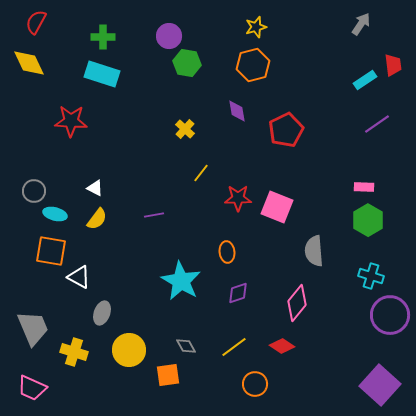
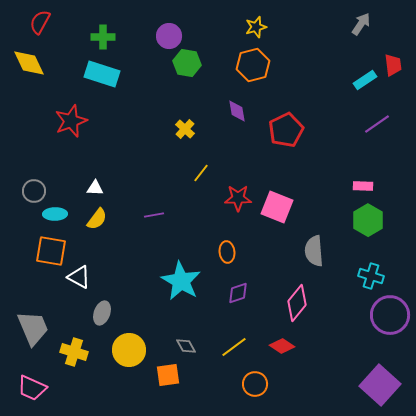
red semicircle at (36, 22): moved 4 px right
red star at (71, 121): rotated 24 degrees counterclockwise
pink rectangle at (364, 187): moved 1 px left, 1 px up
white triangle at (95, 188): rotated 24 degrees counterclockwise
cyan ellipse at (55, 214): rotated 15 degrees counterclockwise
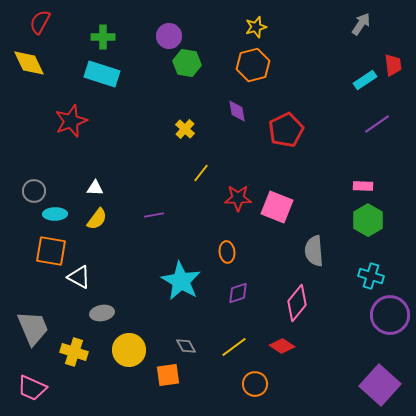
gray ellipse at (102, 313): rotated 60 degrees clockwise
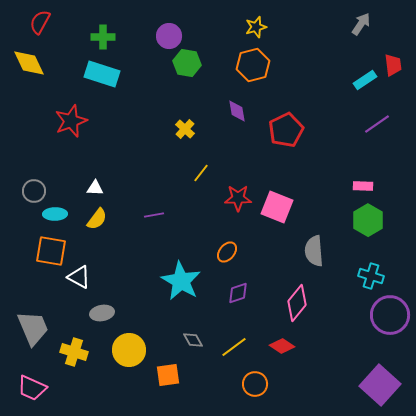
orange ellipse at (227, 252): rotated 45 degrees clockwise
gray diamond at (186, 346): moved 7 px right, 6 px up
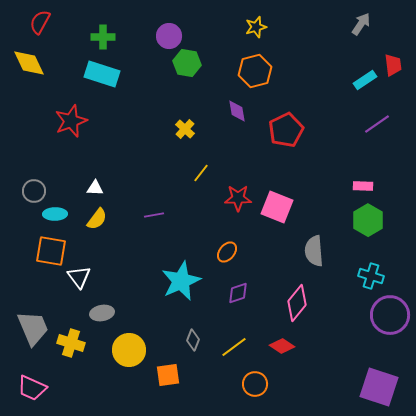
orange hexagon at (253, 65): moved 2 px right, 6 px down
white triangle at (79, 277): rotated 25 degrees clockwise
cyan star at (181, 281): rotated 18 degrees clockwise
gray diamond at (193, 340): rotated 50 degrees clockwise
yellow cross at (74, 352): moved 3 px left, 9 px up
purple square at (380, 385): moved 1 px left, 2 px down; rotated 24 degrees counterclockwise
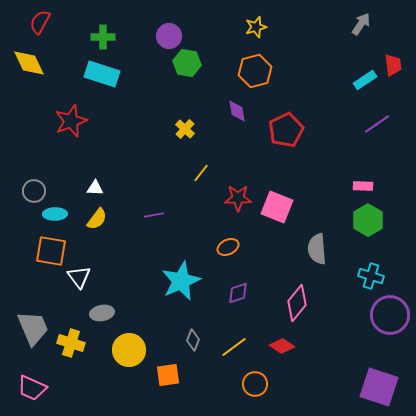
gray semicircle at (314, 251): moved 3 px right, 2 px up
orange ellipse at (227, 252): moved 1 px right, 5 px up; rotated 25 degrees clockwise
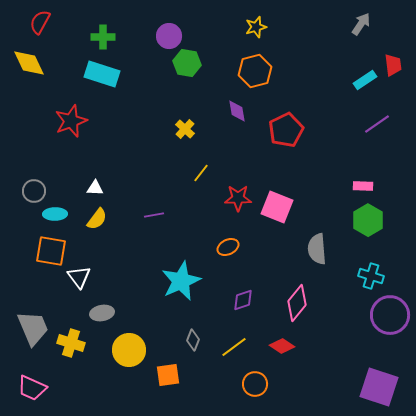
purple diamond at (238, 293): moved 5 px right, 7 px down
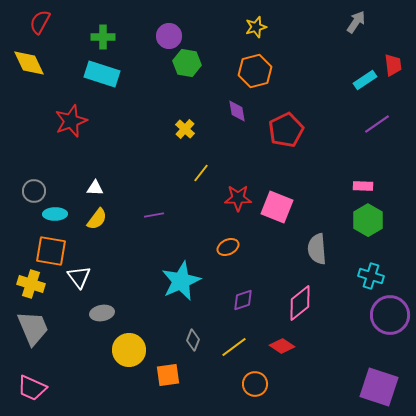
gray arrow at (361, 24): moved 5 px left, 2 px up
pink diamond at (297, 303): moved 3 px right; rotated 12 degrees clockwise
yellow cross at (71, 343): moved 40 px left, 59 px up
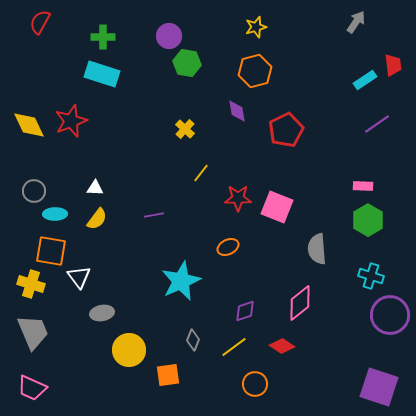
yellow diamond at (29, 63): moved 62 px down
purple diamond at (243, 300): moved 2 px right, 11 px down
gray trapezoid at (33, 328): moved 4 px down
